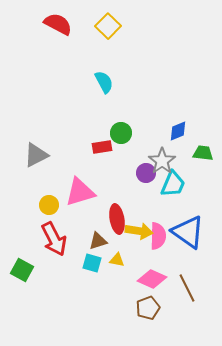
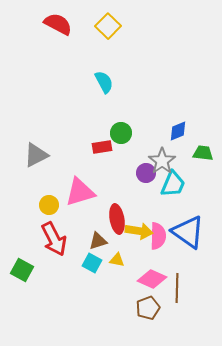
cyan square: rotated 12 degrees clockwise
brown line: moved 10 px left; rotated 28 degrees clockwise
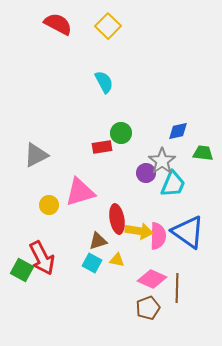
blue diamond: rotated 10 degrees clockwise
red arrow: moved 12 px left, 19 px down
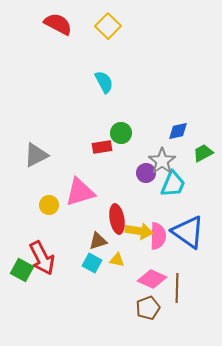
green trapezoid: rotated 35 degrees counterclockwise
